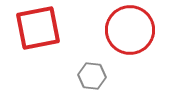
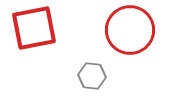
red square: moved 4 px left
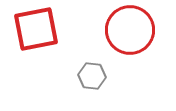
red square: moved 2 px right, 1 px down
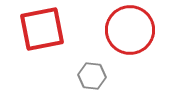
red square: moved 6 px right
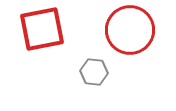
gray hexagon: moved 2 px right, 4 px up
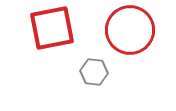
red square: moved 10 px right, 1 px up
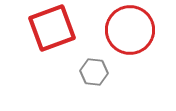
red square: rotated 9 degrees counterclockwise
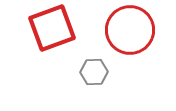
gray hexagon: rotated 8 degrees counterclockwise
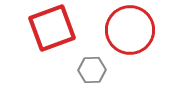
gray hexagon: moved 2 px left, 2 px up
